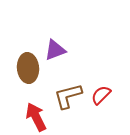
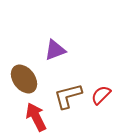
brown ellipse: moved 4 px left, 11 px down; rotated 32 degrees counterclockwise
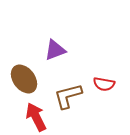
red semicircle: moved 3 px right, 11 px up; rotated 125 degrees counterclockwise
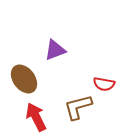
brown L-shape: moved 10 px right, 11 px down
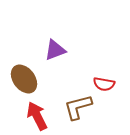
red arrow: moved 1 px right, 1 px up
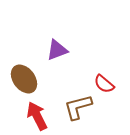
purple triangle: moved 2 px right
red semicircle: rotated 30 degrees clockwise
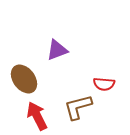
red semicircle: rotated 35 degrees counterclockwise
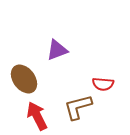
red semicircle: moved 1 px left
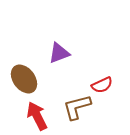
purple triangle: moved 2 px right, 3 px down
red semicircle: moved 1 px left, 1 px down; rotated 30 degrees counterclockwise
brown L-shape: moved 1 px left
